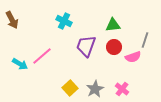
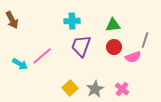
cyan cross: moved 8 px right; rotated 28 degrees counterclockwise
purple trapezoid: moved 5 px left
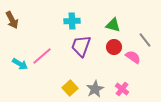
green triangle: rotated 21 degrees clockwise
gray line: rotated 56 degrees counterclockwise
pink semicircle: rotated 126 degrees counterclockwise
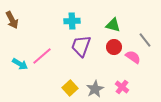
pink cross: moved 2 px up
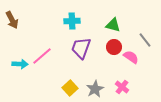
purple trapezoid: moved 2 px down
pink semicircle: moved 2 px left
cyan arrow: rotated 28 degrees counterclockwise
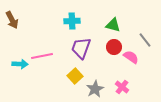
pink line: rotated 30 degrees clockwise
yellow square: moved 5 px right, 12 px up
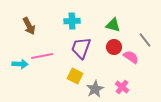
brown arrow: moved 17 px right, 6 px down
yellow square: rotated 21 degrees counterclockwise
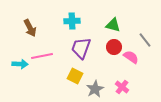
brown arrow: moved 1 px right, 2 px down
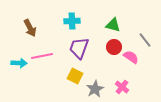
purple trapezoid: moved 2 px left
cyan arrow: moved 1 px left, 1 px up
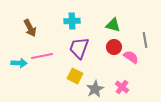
gray line: rotated 28 degrees clockwise
